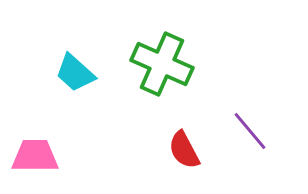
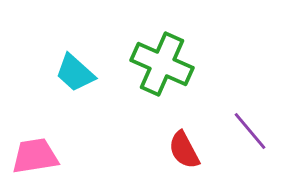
pink trapezoid: rotated 9 degrees counterclockwise
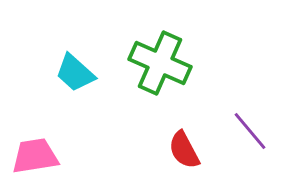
green cross: moved 2 px left, 1 px up
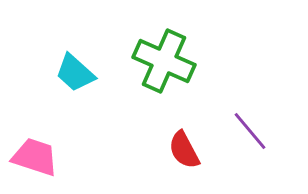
green cross: moved 4 px right, 2 px up
pink trapezoid: moved 1 px down; rotated 27 degrees clockwise
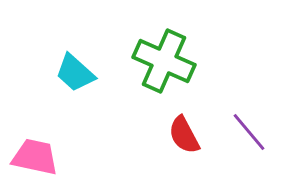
purple line: moved 1 px left, 1 px down
red semicircle: moved 15 px up
pink trapezoid: rotated 6 degrees counterclockwise
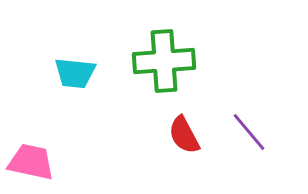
green cross: rotated 28 degrees counterclockwise
cyan trapezoid: rotated 36 degrees counterclockwise
pink trapezoid: moved 4 px left, 5 px down
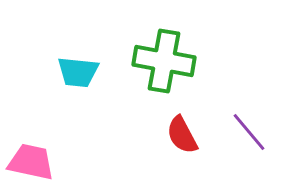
green cross: rotated 14 degrees clockwise
cyan trapezoid: moved 3 px right, 1 px up
red semicircle: moved 2 px left
